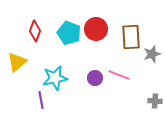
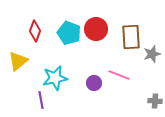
yellow triangle: moved 1 px right, 1 px up
purple circle: moved 1 px left, 5 px down
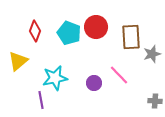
red circle: moved 2 px up
pink line: rotated 25 degrees clockwise
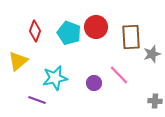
purple line: moved 4 px left; rotated 60 degrees counterclockwise
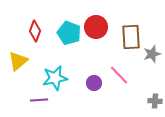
purple line: moved 2 px right; rotated 24 degrees counterclockwise
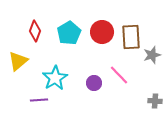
red circle: moved 6 px right, 5 px down
cyan pentagon: rotated 20 degrees clockwise
gray star: moved 1 px down
cyan star: rotated 20 degrees counterclockwise
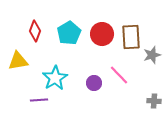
red circle: moved 2 px down
yellow triangle: rotated 30 degrees clockwise
gray cross: moved 1 px left
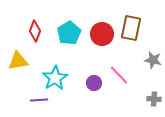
brown rectangle: moved 9 px up; rotated 15 degrees clockwise
gray star: moved 1 px right, 5 px down; rotated 30 degrees clockwise
gray cross: moved 2 px up
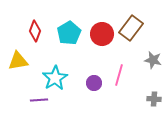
brown rectangle: rotated 25 degrees clockwise
pink line: rotated 60 degrees clockwise
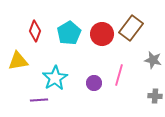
gray cross: moved 1 px right, 3 px up
